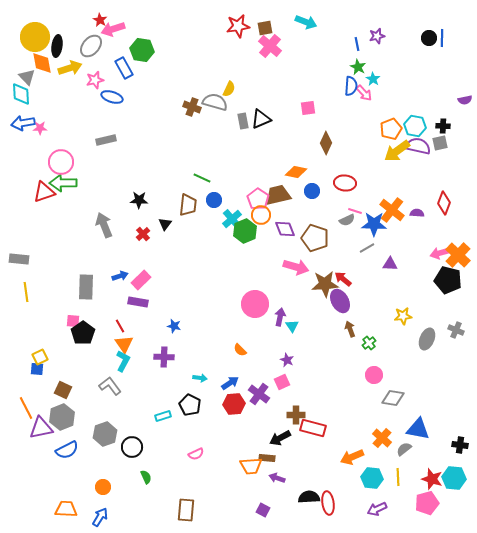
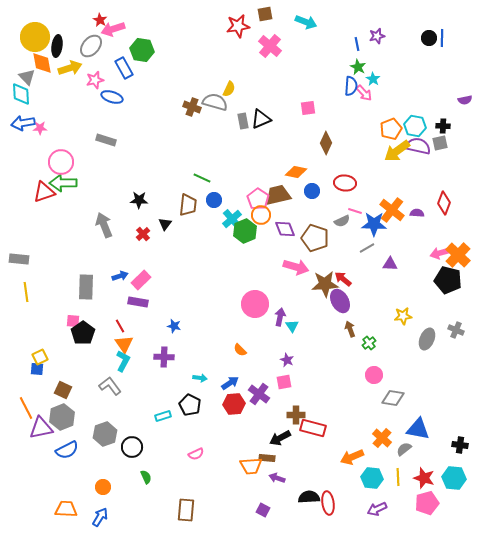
brown square at (265, 28): moved 14 px up
gray rectangle at (106, 140): rotated 30 degrees clockwise
gray semicircle at (347, 220): moved 5 px left, 1 px down
pink square at (282, 382): moved 2 px right; rotated 14 degrees clockwise
red star at (432, 479): moved 8 px left, 1 px up
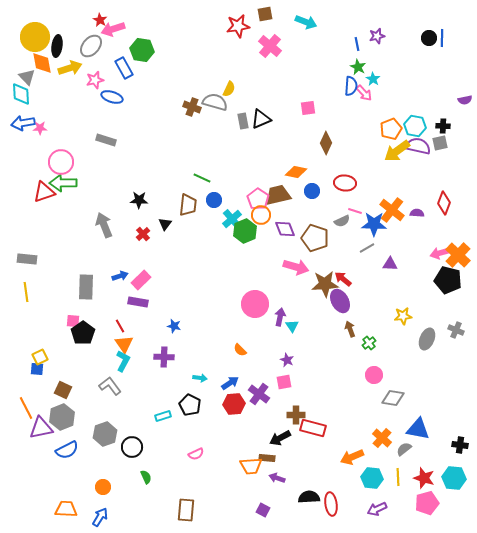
gray rectangle at (19, 259): moved 8 px right
red ellipse at (328, 503): moved 3 px right, 1 px down
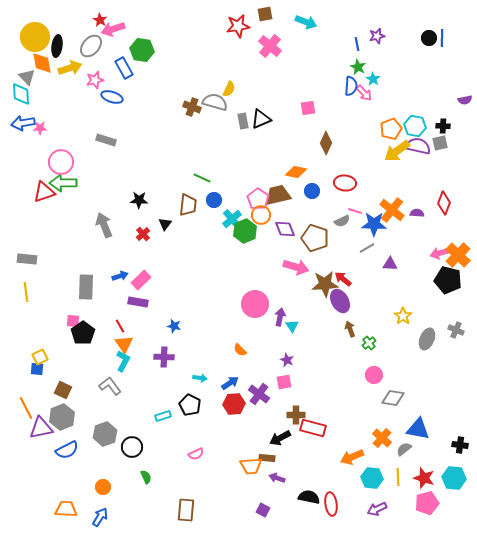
yellow star at (403, 316): rotated 30 degrees counterclockwise
black semicircle at (309, 497): rotated 15 degrees clockwise
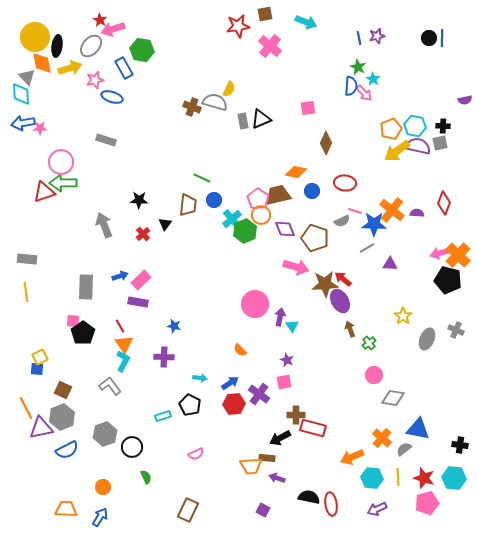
blue line at (357, 44): moved 2 px right, 6 px up
brown rectangle at (186, 510): moved 2 px right; rotated 20 degrees clockwise
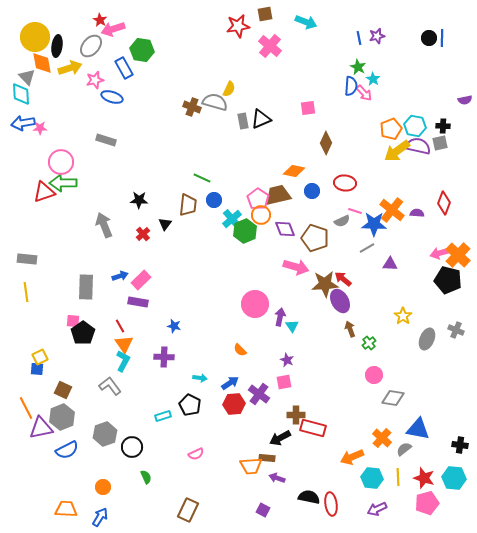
orange diamond at (296, 172): moved 2 px left, 1 px up
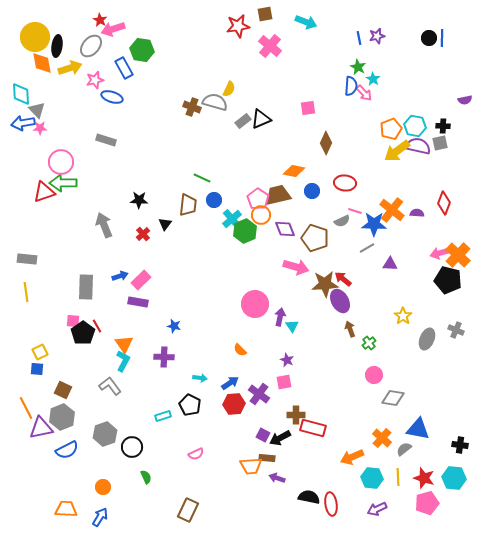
gray triangle at (27, 77): moved 10 px right, 33 px down
gray rectangle at (243, 121): rotated 63 degrees clockwise
red line at (120, 326): moved 23 px left
yellow square at (40, 357): moved 5 px up
purple square at (263, 510): moved 75 px up
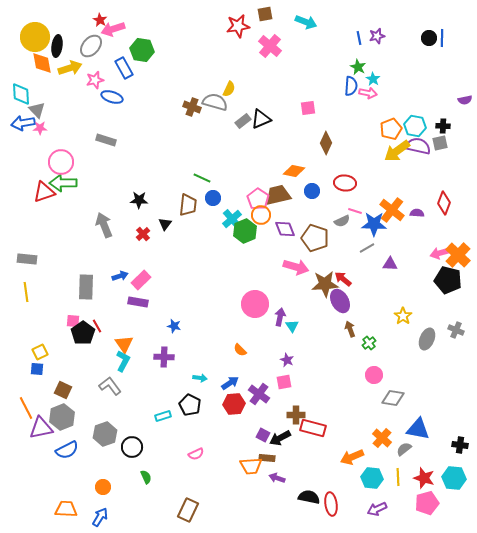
pink arrow at (364, 93): moved 4 px right; rotated 36 degrees counterclockwise
blue circle at (214, 200): moved 1 px left, 2 px up
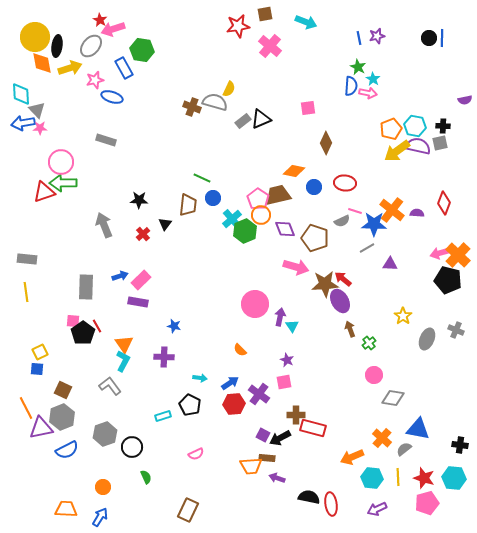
blue circle at (312, 191): moved 2 px right, 4 px up
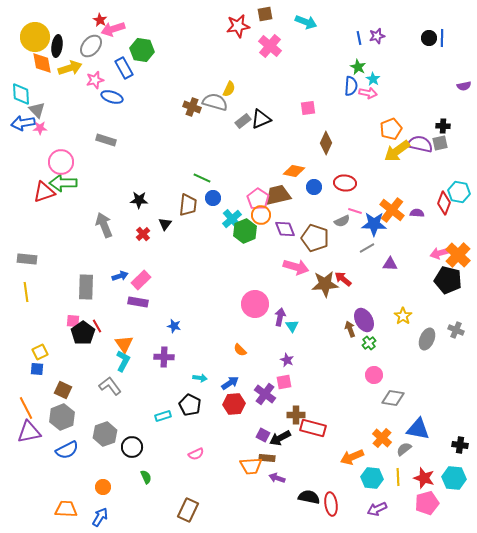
purple semicircle at (465, 100): moved 1 px left, 14 px up
cyan hexagon at (415, 126): moved 44 px right, 66 px down
purple semicircle at (418, 146): moved 2 px right, 2 px up
purple ellipse at (340, 301): moved 24 px right, 19 px down
purple cross at (259, 394): moved 6 px right
purple triangle at (41, 428): moved 12 px left, 4 px down
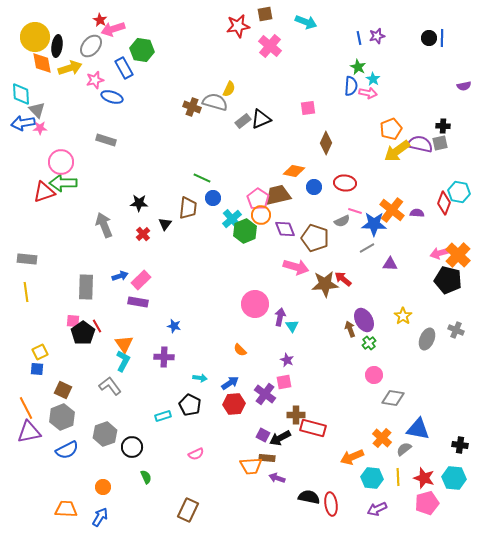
black star at (139, 200): moved 3 px down
brown trapezoid at (188, 205): moved 3 px down
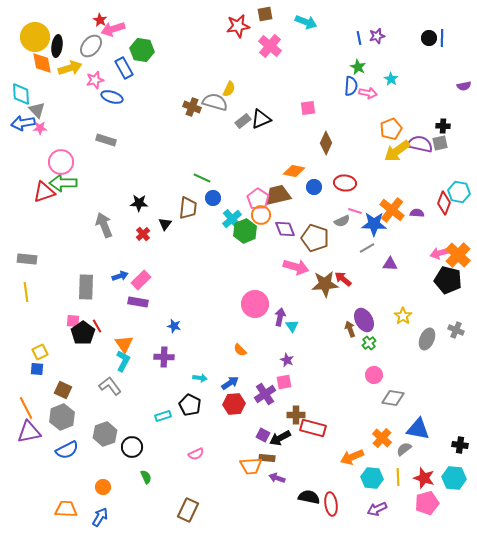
cyan star at (373, 79): moved 18 px right
purple cross at (265, 394): rotated 20 degrees clockwise
